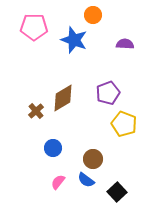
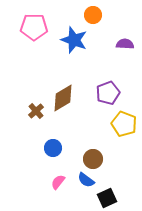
black square: moved 10 px left, 6 px down; rotated 18 degrees clockwise
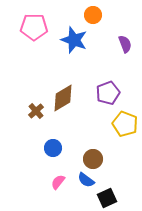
purple semicircle: rotated 66 degrees clockwise
yellow pentagon: moved 1 px right
